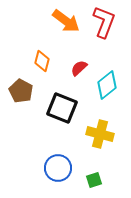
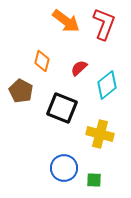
red L-shape: moved 2 px down
blue circle: moved 6 px right
green square: rotated 21 degrees clockwise
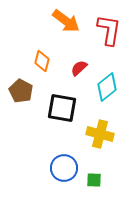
red L-shape: moved 5 px right, 6 px down; rotated 12 degrees counterclockwise
cyan diamond: moved 2 px down
black square: rotated 12 degrees counterclockwise
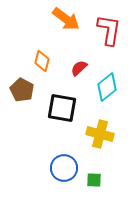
orange arrow: moved 2 px up
brown pentagon: moved 1 px right, 1 px up
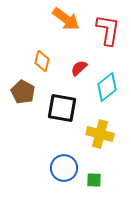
red L-shape: moved 1 px left
brown pentagon: moved 1 px right, 2 px down
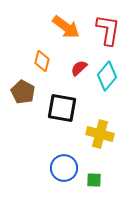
orange arrow: moved 8 px down
cyan diamond: moved 11 px up; rotated 12 degrees counterclockwise
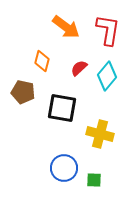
brown pentagon: rotated 15 degrees counterclockwise
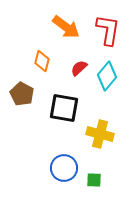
brown pentagon: moved 1 px left, 2 px down; rotated 15 degrees clockwise
black square: moved 2 px right
